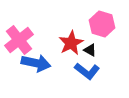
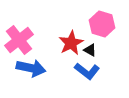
blue arrow: moved 5 px left, 5 px down
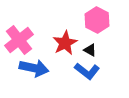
pink hexagon: moved 5 px left, 4 px up; rotated 10 degrees clockwise
red star: moved 6 px left
blue arrow: moved 3 px right
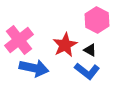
red star: moved 2 px down
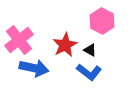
pink hexagon: moved 5 px right, 1 px down
blue L-shape: moved 2 px right, 1 px down
